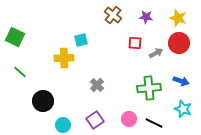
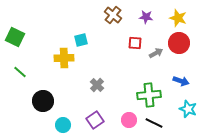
green cross: moved 7 px down
cyan star: moved 5 px right
pink circle: moved 1 px down
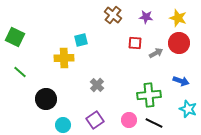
black circle: moved 3 px right, 2 px up
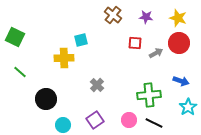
cyan star: moved 2 px up; rotated 18 degrees clockwise
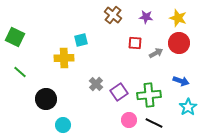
gray cross: moved 1 px left, 1 px up
purple square: moved 24 px right, 28 px up
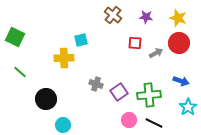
gray cross: rotated 24 degrees counterclockwise
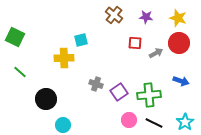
brown cross: moved 1 px right
cyan star: moved 3 px left, 15 px down
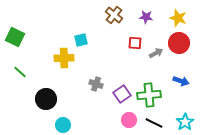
purple square: moved 3 px right, 2 px down
